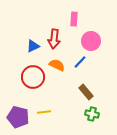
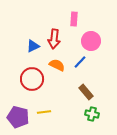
red circle: moved 1 px left, 2 px down
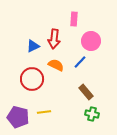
orange semicircle: moved 1 px left
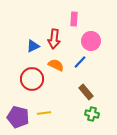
yellow line: moved 1 px down
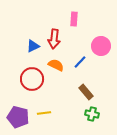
pink circle: moved 10 px right, 5 px down
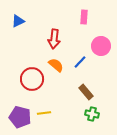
pink rectangle: moved 10 px right, 2 px up
blue triangle: moved 15 px left, 25 px up
orange semicircle: rotated 14 degrees clockwise
purple pentagon: moved 2 px right
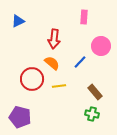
orange semicircle: moved 4 px left, 2 px up
brown rectangle: moved 9 px right
yellow line: moved 15 px right, 27 px up
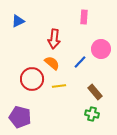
pink circle: moved 3 px down
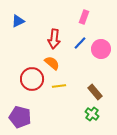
pink rectangle: rotated 16 degrees clockwise
blue line: moved 19 px up
green cross: rotated 24 degrees clockwise
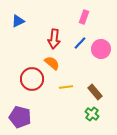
yellow line: moved 7 px right, 1 px down
